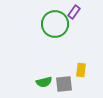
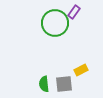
green circle: moved 1 px up
yellow rectangle: rotated 56 degrees clockwise
green semicircle: moved 2 px down; rotated 98 degrees clockwise
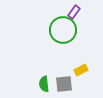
green circle: moved 8 px right, 7 px down
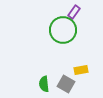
yellow rectangle: rotated 16 degrees clockwise
gray square: moved 2 px right; rotated 36 degrees clockwise
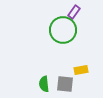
gray square: moved 1 px left; rotated 24 degrees counterclockwise
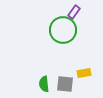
yellow rectangle: moved 3 px right, 3 px down
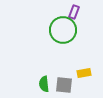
purple rectangle: rotated 16 degrees counterclockwise
gray square: moved 1 px left, 1 px down
